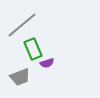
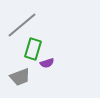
green rectangle: rotated 40 degrees clockwise
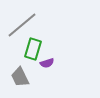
gray trapezoid: rotated 85 degrees clockwise
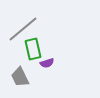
gray line: moved 1 px right, 4 px down
green rectangle: rotated 30 degrees counterclockwise
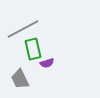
gray line: rotated 12 degrees clockwise
gray trapezoid: moved 2 px down
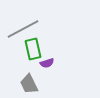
gray trapezoid: moved 9 px right, 5 px down
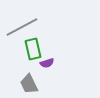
gray line: moved 1 px left, 2 px up
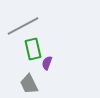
gray line: moved 1 px right, 1 px up
purple semicircle: rotated 128 degrees clockwise
